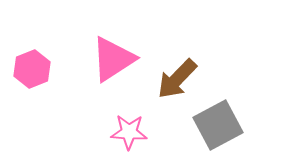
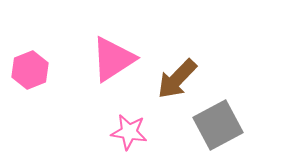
pink hexagon: moved 2 px left, 1 px down
pink star: rotated 6 degrees clockwise
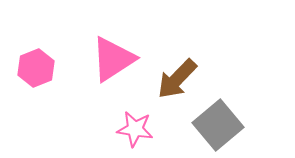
pink hexagon: moved 6 px right, 2 px up
gray square: rotated 12 degrees counterclockwise
pink star: moved 6 px right, 3 px up
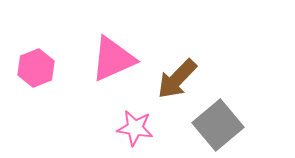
pink triangle: rotated 9 degrees clockwise
pink star: moved 1 px up
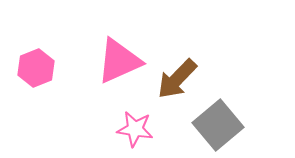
pink triangle: moved 6 px right, 2 px down
pink star: moved 1 px down
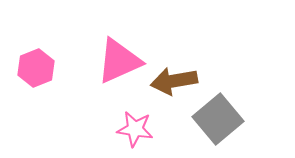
brown arrow: moved 3 px left, 2 px down; rotated 36 degrees clockwise
gray square: moved 6 px up
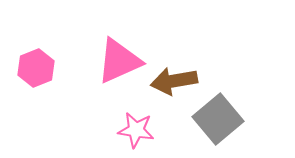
pink star: moved 1 px right, 1 px down
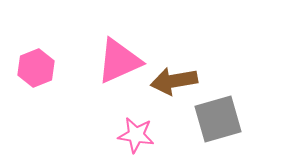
gray square: rotated 24 degrees clockwise
pink star: moved 5 px down
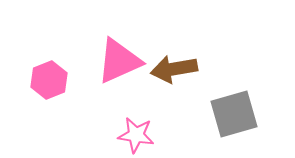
pink hexagon: moved 13 px right, 12 px down
brown arrow: moved 12 px up
gray square: moved 16 px right, 5 px up
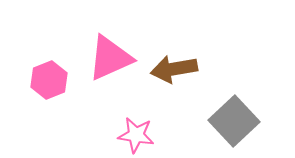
pink triangle: moved 9 px left, 3 px up
gray square: moved 7 px down; rotated 27 degrees counterclockwise
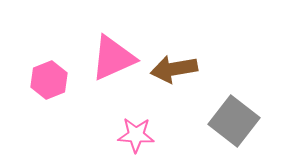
pink triangle: moved 3 px right
gray square: rotated 9 degrees counterclockwise
pink star: rotated 6 degrees counterclockwise
